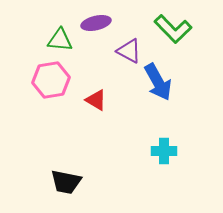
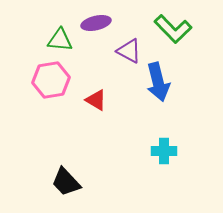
blue arrow: rotated 15 degrees clockwise
black trapezoid: rotated 36 degrees clockwise
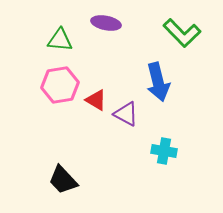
purple ellipse: moved 10 px right; rotated 24 degrees clockwise
green L-shape: moved 9 px right, 4 px down
purple triangle: moved 3 px left, 63 px down
pink hexagon: moved 9 px right, 5 px down
cyan cross: rotated 10 degrees clockwise
black trapezoid: moved 3 px left, 2 px up
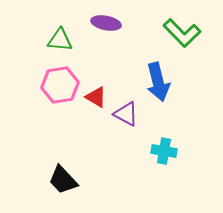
red triangle: moved 3 px up
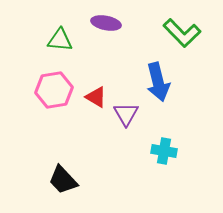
pink hexagon: moved 6 px left, 5 px down
purple triangle: rotated 32 degrees clockwise
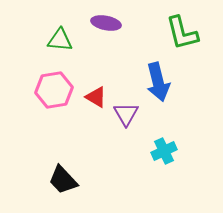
green L-shape: rotated 30 degrees clockwise
cyan cross: rotated 35 degrees counterclockwise
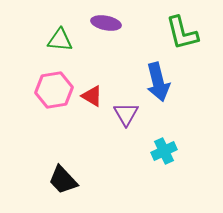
red triangle: moved 4 px left, 1 px up
